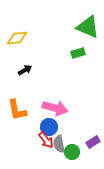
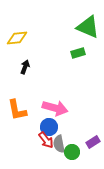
black arrow: moved 3 px up; rotated 40 degrees counterclockwise
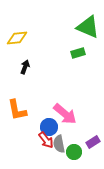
pink arrow: moved 10 px right, 6 px down; rotated 25 degrees clockwise
green circle: moved 2 px right
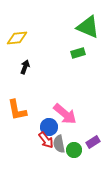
green circle: moved 2 px up
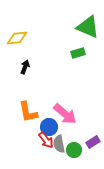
orange L-shape: moved 11 px right, 2 px down
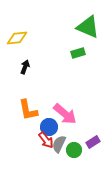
orange L-shape: moved 2 px up
gray semicircle: rotated 36 degrees clockwise
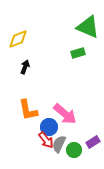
yellow diamond: moved 1 px right, 1 px down; rotated 15 degrees counterclockwise
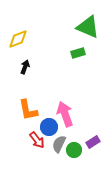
pink arrow: rotated 150 degrees counterclockwise
red arrow: moved 9 px left
